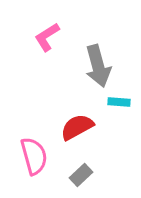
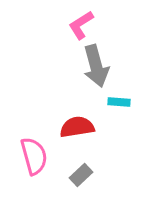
pink L-shape: moved 34 px right, 12 px up
gray arrow: moved 2 px left
red semicircle: rotated 20 degrees clockwise
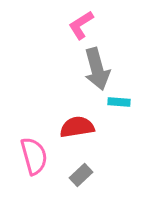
gray arrow: moved 1 px right, 3 px down
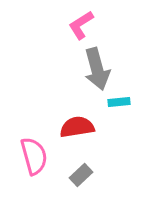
cyan rectangle: rotated 10 degrees counterclockwise
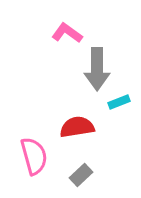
pink L-shape: moved 14 px left, 8 px down; rotated 68 degrees clockwise
gray arrow: rotated 15 degrees clockwise
cyan rectangle: rotated 15 degrees counterclockwise
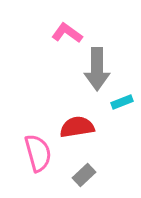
cyan rectangle: moved 3 px right
pink semicircle: moved 4 px right, 3 px up
gray rectangle: moved 3 px right
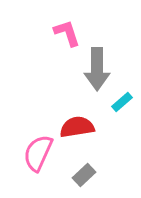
pink L-shape: rotated 36 degrees clockwise
cyan rectangle: rotated 20 degrees counterclockwise
pink semicircle: rotated 141 degrees counterclockwise
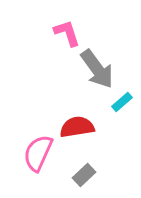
gray arrow: rotated 36 degrees counterclockwise
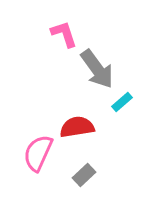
pink L-shape: moved 3 px left, 1 px down
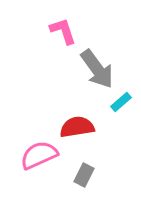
pink L-shape: moved 1 px left, 3 px up
cyan rectangle: moved 1 px left
pink semicircle: moved 1 px right, 2 px down; rotated 42 degrees clockwise
gray rectangle: rotated 20 degrees counterclockwise
